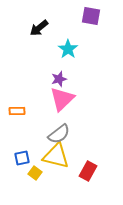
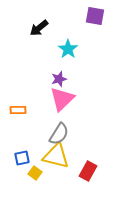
purple square: moved 4 px right
orange rectangle: moved 1 px right, 1 px up
gray semicircle: rotated 20 degrees counterclockwise
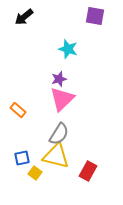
black arrow: moved 15 px left, 11 px up
cyan star: rotated 18 degrees counterclockwise
orange rectangle: rotated 42 degrees clockwise
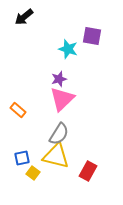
purple square: moved 3 px left, 20 px down
yellow square: moved 2 px left
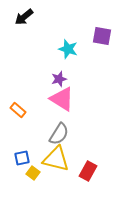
purple square: moved 10 px right
pink triangle: rotated 44 degrees counterclockwise
yellow triangle: moved 3 px down
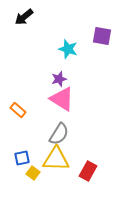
yellow triangle: rotated 12 degrees counterclockwise
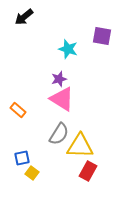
yellow triangle: moved 24 px right, 13 px up
yellow square: moved 1 px left
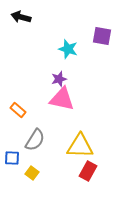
black arrow: moved 3 px left; rotated 54 degrees clockwise
pink triangle: rotated 20 degrees counterclockwise
gray semicircle: moved 24 px left, 6 px down
blue square: moved 10 px left; rotated 14 degrees clockwise
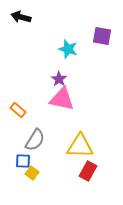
purple star: rotated 21 degrees counterclockwise
blue square: moved 11 px right, 3 px down
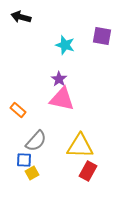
cyan star: moved 3 px left, 4 px up
gray semicircle: moved 1 px right, 1 px down; rotated 10 degrees clockwise
blue square: moved 1 px right, 1 px up
yellow square: rotated 24 degrees clockwise
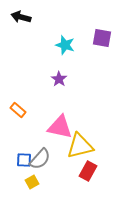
purple square: moved 2 px down
pink triangle: moved 2 px left, 28 px down
gray semicircle: moved 4 px right, 18 px down
yellow triangle: rotated 16 degrees counterclockwise
yellow square: moved 9 px down
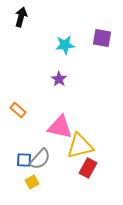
black arrow: rotated 90 degrees clockwise
cyan star: rotated 24 degrees counterclockwise
red rectangle: moved 3 px up
